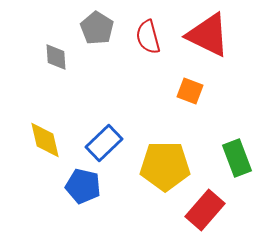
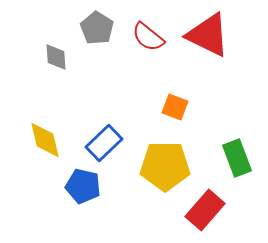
red semicircle: rotated 36 degrees counterclockwise
orange square: moved 15 px left, 16 px down
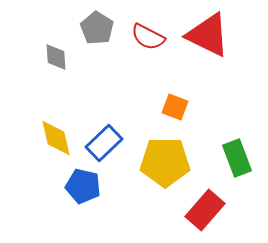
red semicircle: rotated 12 degrees counterclockwise
yellow diamond: moved 11 px right, 2 px up
yellow pentagon: moved 4 px up
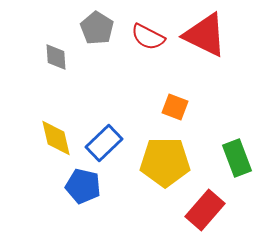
red triangle: moved 3 px left
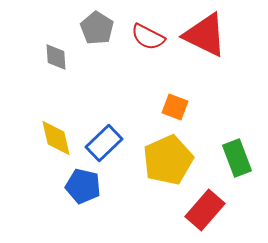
yellow pentagon: moved 3 px right, 2 px up; rotated 24 degrees counterclockwise
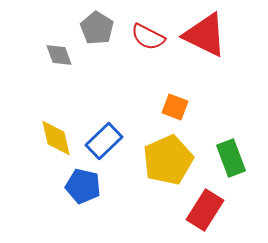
gray diamond: moved 3 px right, 2 px up; rotated 16 degrees counterclockwise
blue rectangle: moved 2 px up
green rectangle: moved 6 px left
red rectangle: rotated 9 degrees counterclockwise
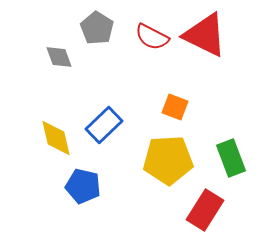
red semicircle: moved 4 px right
gray diamond: moved 2 px down
blue rectangle: moved 16 px up
yellow pentagon: rotated 21 degrees clockwise
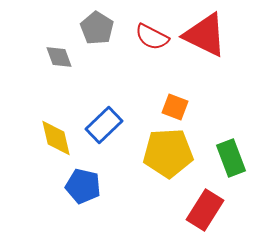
yellow pentagon: moved 7 px up
